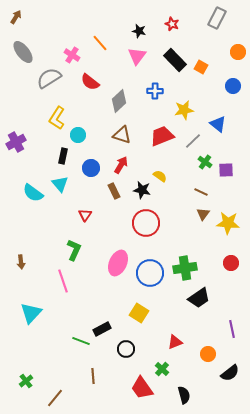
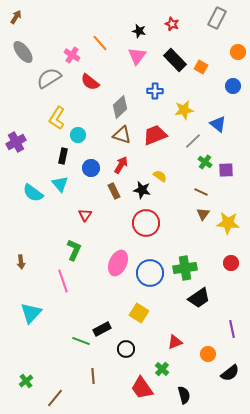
gray diamond at (119, 101): moved 1 px right, 6 px down
red trapezoid at (162, 136): moved 7 px left, 1 px up
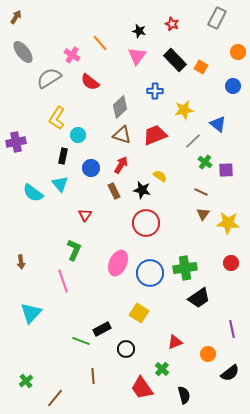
purple cross at (16, 142): rotated 18 degrees clockwise
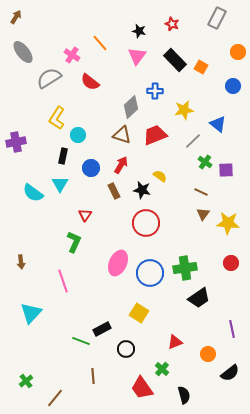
gray diamond at (120, 107): moved 11 px right
cyan triangle at (60, 184): rotated 12 degrees clockwise
green L-shape at (74, 250): moved 8 px up
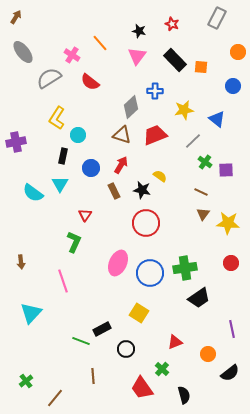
orange square at (201, 67): rotated 24 degrees counterclockwise
blue triangle at (218, 124): moved 1 px left, 5 px up
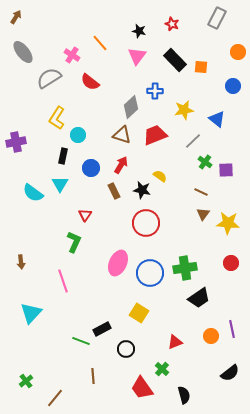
orange circle at (208, 354): moved 3 px right, 18 px up
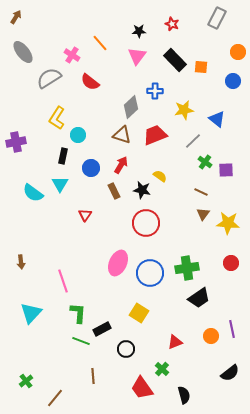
black star at (139, 31): rotated 16 degrees counterclockwise
blue circle at (233, 86): moved 5 px up
green L-shape at (74, 242): moved 4 px right, 71 px down; rotated 20 degrees counterclockwise
green cross at (185, 268): moved 2 px right
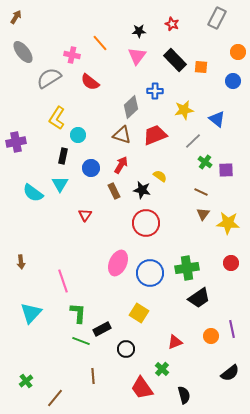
pink cross at (72, 55): rotated 21 degrees counterclockwise
